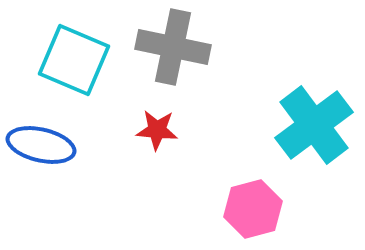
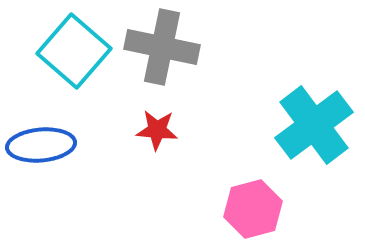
gray cross: moved 11 px left
cyan square: moved 9 px up; rotated 18 degrees clockwise
blue ellipse: rotated 18 degrees counterclockwise
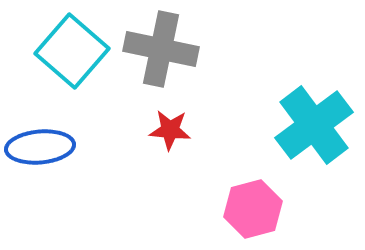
gray cross: moved 1 px left, 2 px down
cyan square: moved 2 px left
red star: moved 13 px right
blue ellipse: moved 1 px left, 2 px down
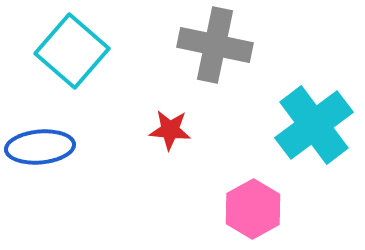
gray cross: moved 54 px right, 4 px up
pink hexagon: rotated 14 degrees counterclockwise
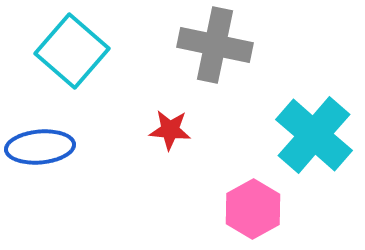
cyan cross: moved 10 px down; rotated 12 degrees counterclockwise
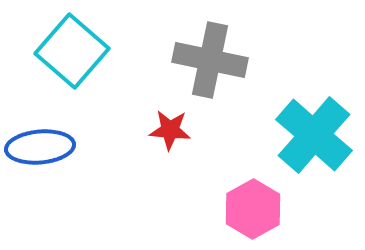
gray cross: moved 5 px left, 15 px down
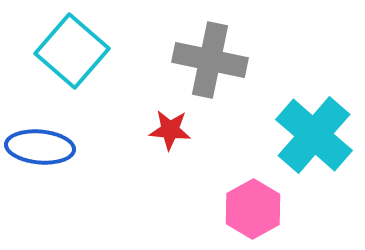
blue ellipse: rotated 10 degrees clockwise
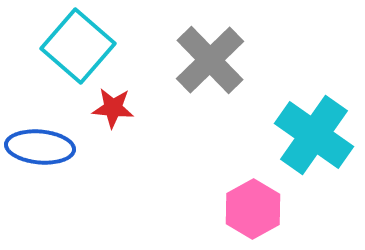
cyan square: moved 6 px right, 5 px up
gray cross: rotated 34 degrees clockwise
red star: moved 57 px left, 22 px up
cyan cross: rotated 6 degrees counterclockwise
